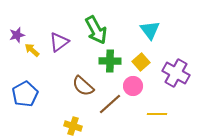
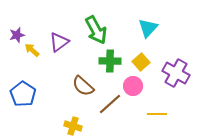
cyan triangle: moved 2 px left, 2 px up; rotated 20 degrees clockwise
blue pentagon: moved 2 px left; rotated 10 degrees counterclockwise
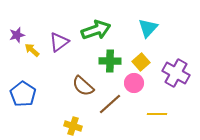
green arrow: rotated 80 degrees counterclockwise
pink circle: moved 1 px right, 3 px up
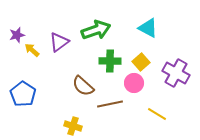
cyan triangle: rotated 45 degrees counterclockwise
brown line: rotated 30 degrees clockwise
yellow line: rotated 30 degrees clockwise
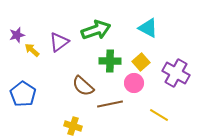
yellow line: moved 2 px right, 1 px down
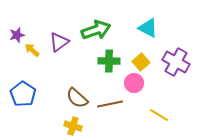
green cross: moved 1 px left
purple cross: moved 11 px up
brown semicircle: moved 6 px left, 12 px down
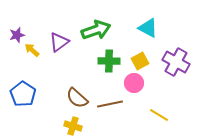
yellow square: moved 1 px left, 1 px up; rotated 12 degrees clockwise
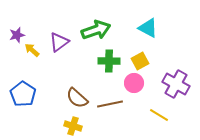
purple cross: moved 22 px down
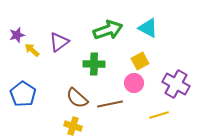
green arrow: moved 12 px right
green cross: moved 15 px left, 3 px down
yellow line: rotated 48 degrees counterclockwise
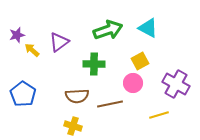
pink circle: moved 1 px left
brown semicircle: moved 2 px up; rotated 45 degrees counterclockwise
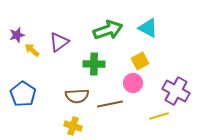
purple cross: moved 7 px down
yellow line: moved 1 px down
